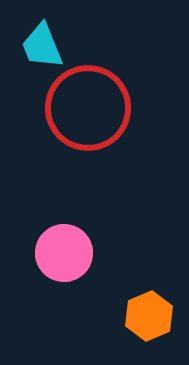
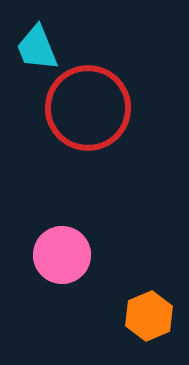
cyan trapezoid: moved 5 px left, 2 px down
pink circle: moved 2 px left, 2 px down
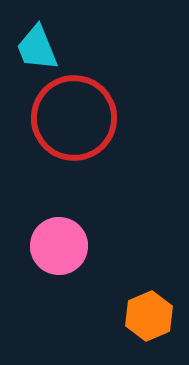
red circle: moved 14 px left, 10 px down
pink circle: moved 3 px left, 9 px up
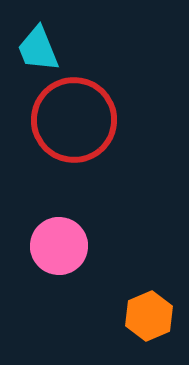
cyan trapezoid: moved 1 px right, 1 px down
red circle: moved 2 px down
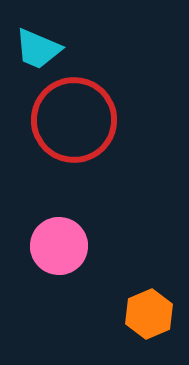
cyan trapezoid: rotated 45 degrees counterclockwise
orange hexagon: moved 2 px up
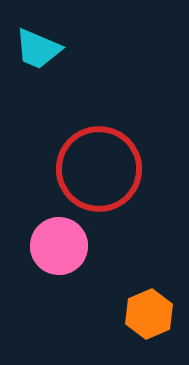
red circle: moved 25 px right, 49 px down
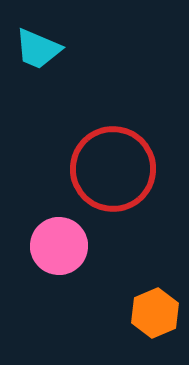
red circle: moved 14 px right
orange hexagon: moved 6 px right, 1 px up
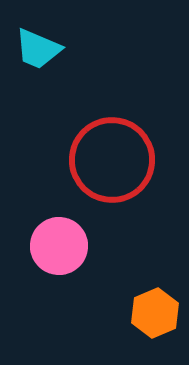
red circle: moved 1 px left, 9 px up
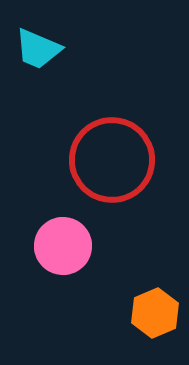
pink circle: moved 4 px right
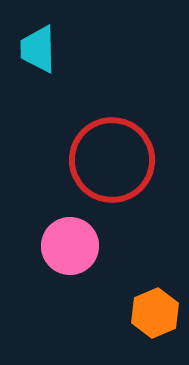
cyan trapezoid: rotated 66 degrees clockwise
pink circle: moved 7 px right
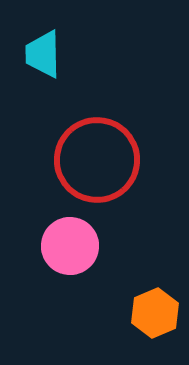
cyan trapezoid: moved 5 px right, 5 px down
red circle: moved 15 px left
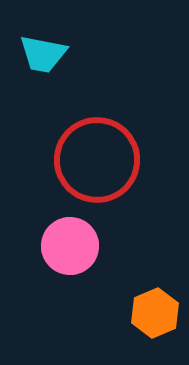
cyan trapezoid: rotated 78 degrees counterclockwise
